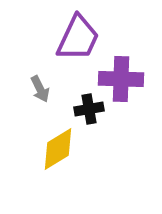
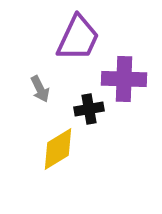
purple cross: moved 3 px right
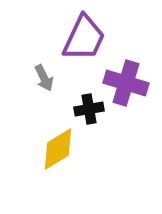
purple trapezoid: moved 6 px right
purple cross: moved 2 px right, 4 px down; rotated 15 degrees clockwise
gray arrow: moved 4 px right, 11 px up
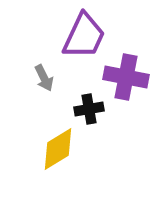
purple trapezoid: moved 2 px up
purple cross: moved 6 px up; rotated 6 degrees counterclockwise
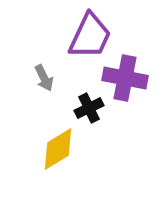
purple trapezoid: moved 6 px right
purple cross: moved 1 px left, 1 px down
black cross: moved 1 px up; rotated 16 degrees counterclockwise
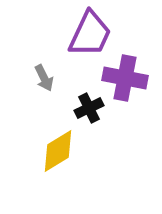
purple trapezoid: moved 2 px up
yellow diamond: moved 2 px down
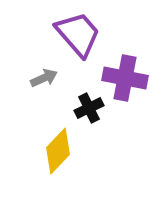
purple trapezoid: moved 12 px left; rotated 66 degrees counterclockwise
gray arrow: rotated 88 degrees counterclockwise
yellow diamond: rotated 15 degrees counterclockwise
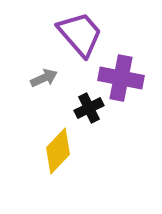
purple trapezoid: moved 2 px right
purple cross: moved 4 px left
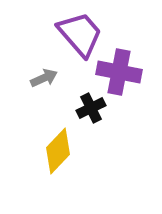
purple cross: moved 2 px left, 6 px up
black cross: moved 2 px right
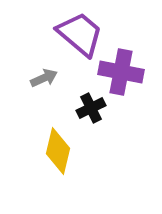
purple trapezoid: rotated 9 degrees counterclockwise
purple cross: moved 2 px right
yellow diamond: rotated 30 degrees counterclockwise
